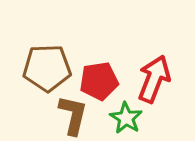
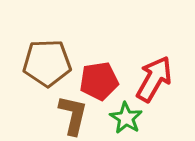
brown pentagon: moved 5 px up
red arrow: rotated 9 degrees clockwise
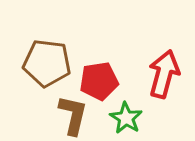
brown pentagon: rotated 9 degrees clockwise
red arrow: moved 10 px right, 5 px up; rotated 15 degrees counterclockwise
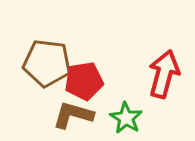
red pentagon: moved 15 px left
brown L-shape: rotated 87 degrees counterclockwise
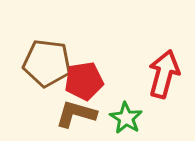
brown L-shape: moved 3 px right, 1 px up
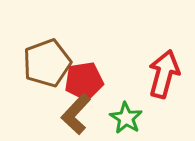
brown pentagon: rotated 27 degrees counterclockwise
brown L-shape: rotated 63 degrees counterclockwise
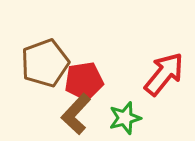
brown pentagon: moved 2 px left
red arrow: rotated 24 degrees clockwise
green star: moved 1 px left; rotated 24 degrees clockwise
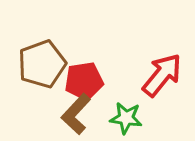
brown pentagon: moved 3 px left, 1 px down
red arrow: moved 2 px left, 1 px down
green star: moved 1 px right; rotated 24 degrees clockwise
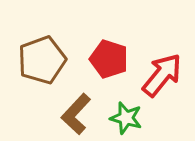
brown pentagon: moved 4 px up
red pentagon: moved 25 px right, 22 px up; rotated 27 degrees clockwise
green star: rotated 8 degrees clockwise
